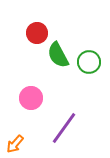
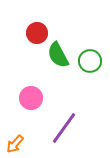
green circle: moved 1 px right, 1 px up
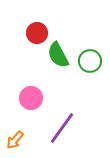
purple line: moved 2 px left
orange arrow: moved 4 px up
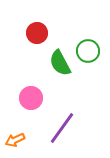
green semicircle: moved 2 px right, 8 px down
green circle: moved 2 px left, 10 px up
orange arrow: rotated 24 degrees clockwise
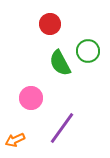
red circle: moved 13 px right, 9 px up
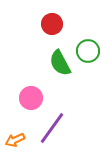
red circle: moved 2 px right
purple line: moved 10 px left
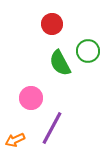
purple line: rotated 8 degrees counterclockwise
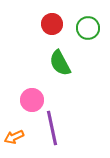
green circle: moved 23 px up
pink circle: moved 1 px right, 2 px down
purple line: rotated 40 degrees counterclockwise
orange arrow: moved 1 px left, 3 px up
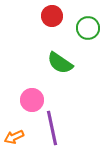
red circle: moved 8 px up
green semicircle: rotated 28 degrees counterclockwise
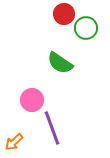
red circle: moved 12 px right, 2 px up
green circle: moved 2 px left
purple line: rotated 8 degrees counterclockwise
orange arrow: moved 5 px down; rotated 18 degrees counterclockwise
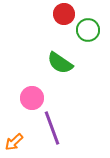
green circle: moved 2 px right, 2 px down
pink circle: moved 2 px up
